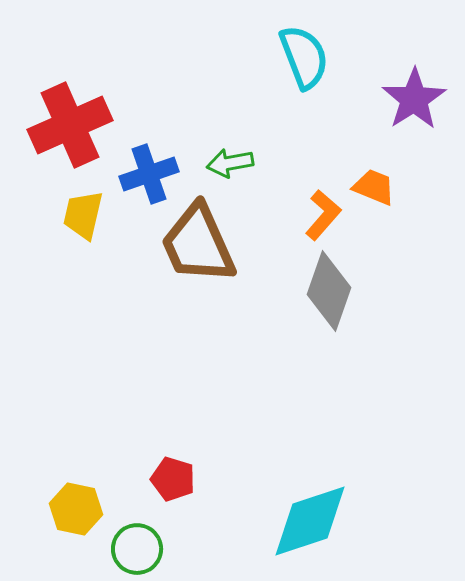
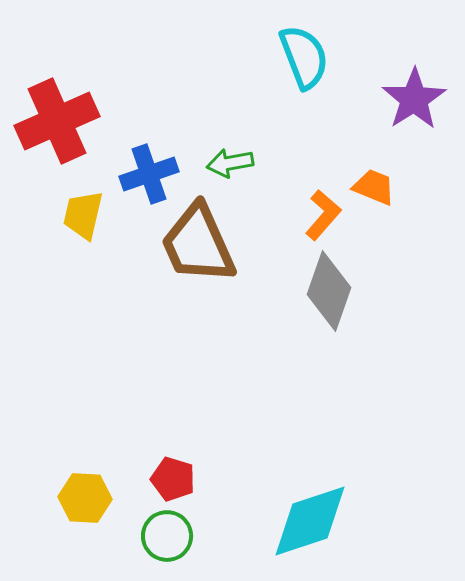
red cross: moved 13 px left, 4 px up
yellow hexagon: moved 9 px right, 11 px up; rotated 9 degrees counterclockwise
green circle: moved 30 px right, 13 px up
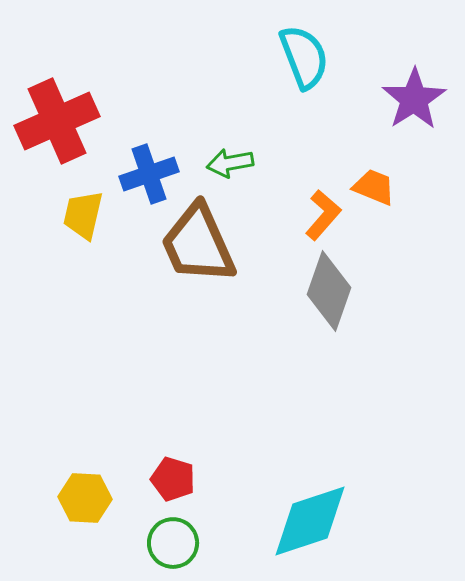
green circle: moved 6 px right, 7 px down
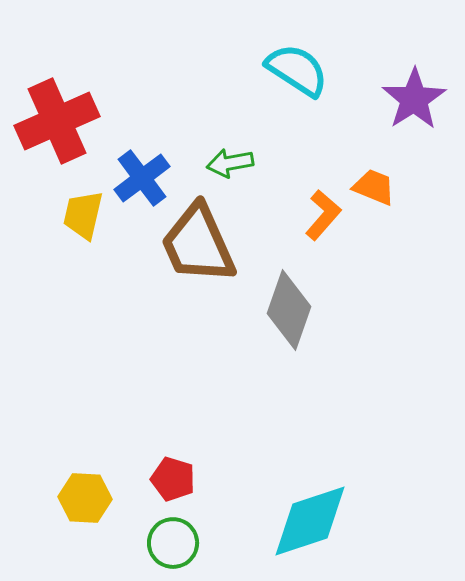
cyan semicircle: moved 7 px left, 13 px down; rotated 36 degrees counterclockwise
blue cross: moved 7 px left, 4 px down; rotated 18 degrees counterclockwise
gray diamond: moved 40 px left, 19 px down
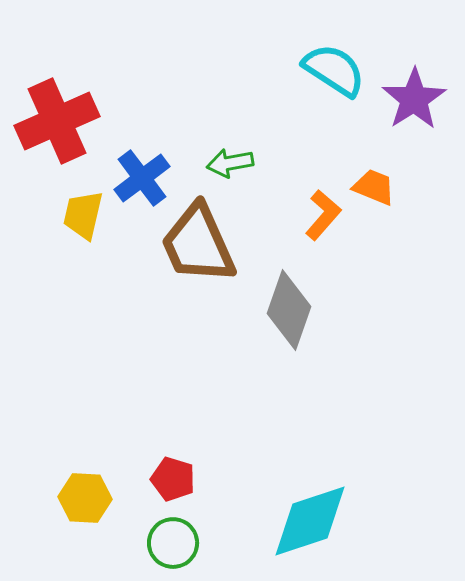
cyan semicircle: moved 37 px right
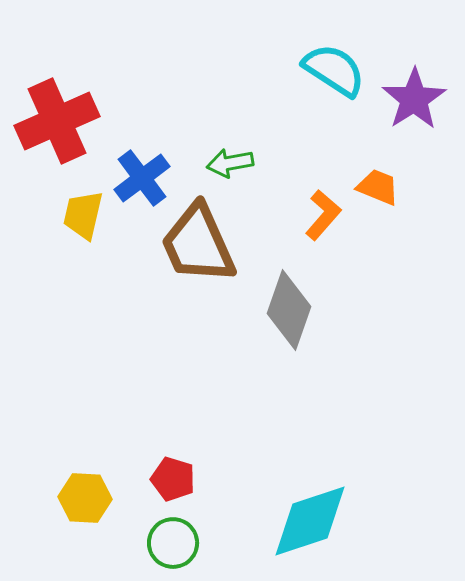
orange trapezoid: moved 4 px right
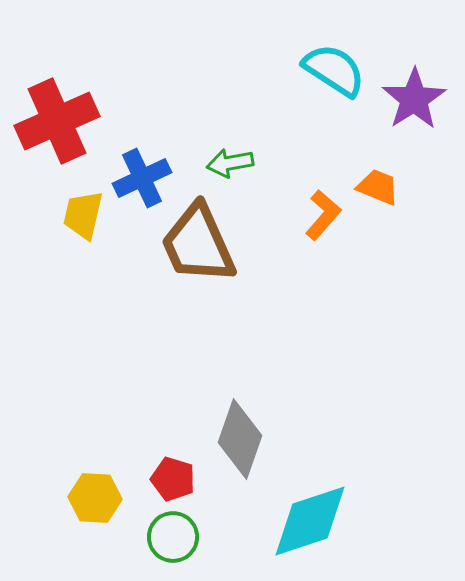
blue cross: rotated 12 degrees clockwise
gray diamond: moved 49 px left, 129 px down
yellow hexagon: moved 10 px right
green circle: moved 6 px up
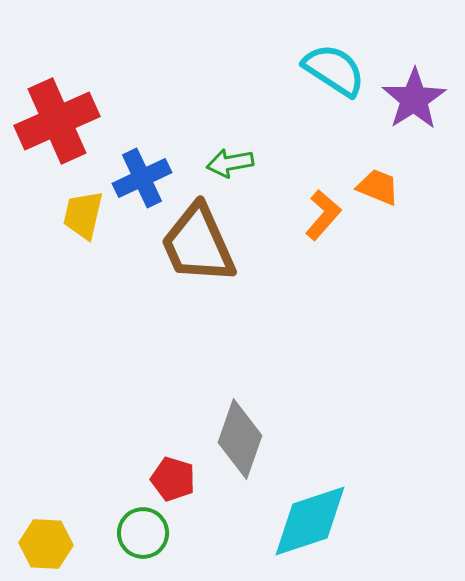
yellow hexagon: moved 49 px left, 46 px down
green circle: moved 30 px left, 4 px up
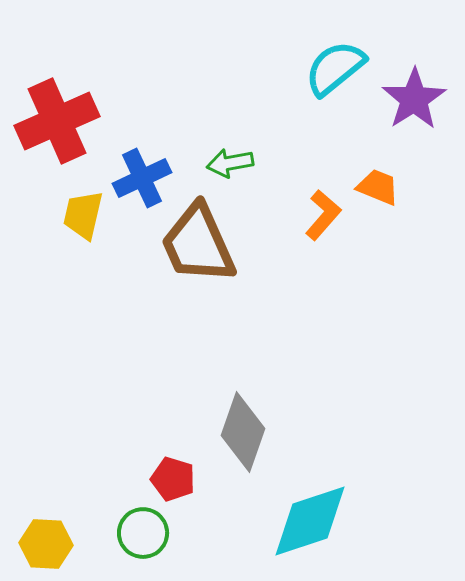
cyan semicircle: moved 1 px right, 2 px up; rotated 72 degrees counterclockwise
gray diamond: moved 3 px right, 7 px up
